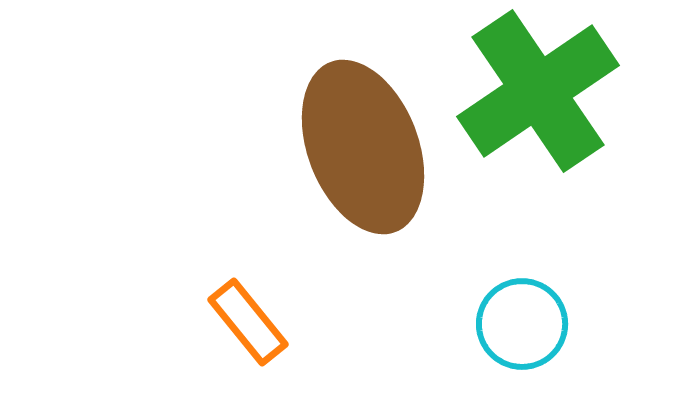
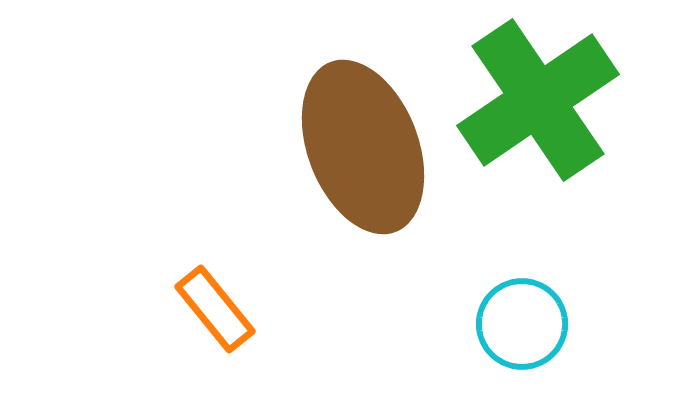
green cross: moved 9 px down
orange rectangle: moved 33 px left, 13 px up
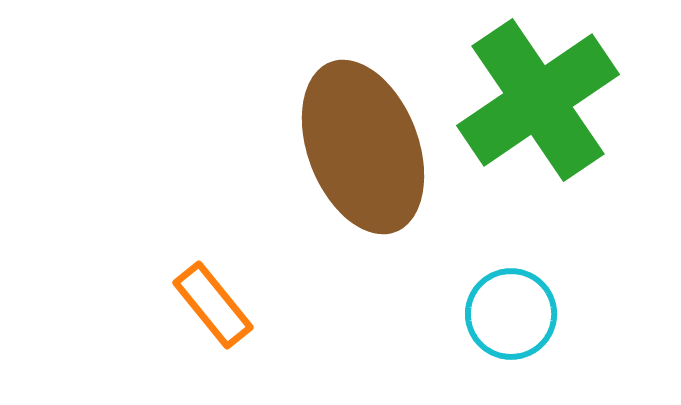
orange rectangle: moved 2 px left, 4 px up
cyan circle: moved 11 px left, 10 px up
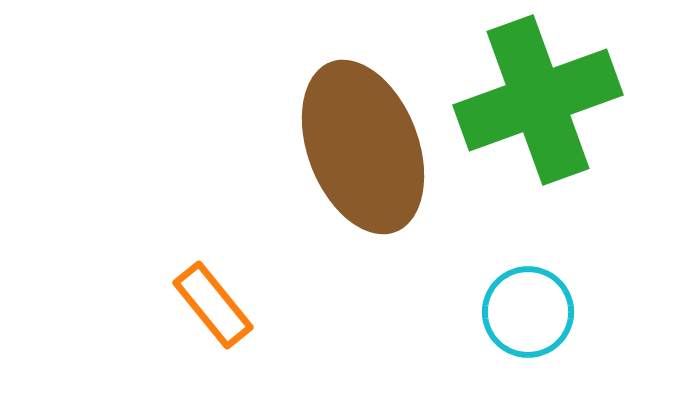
green cross: rotated 14 degrees clockwise
cyan circle: moved 17 px right, 2 px up
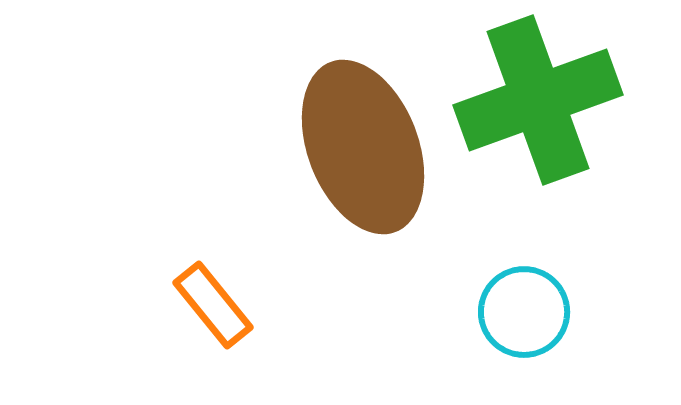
cyan circle: moved 4 px left
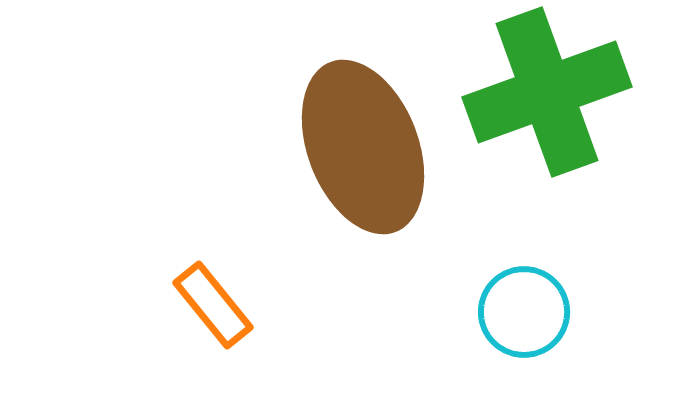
green cross: moved 9 px right, 8 px up
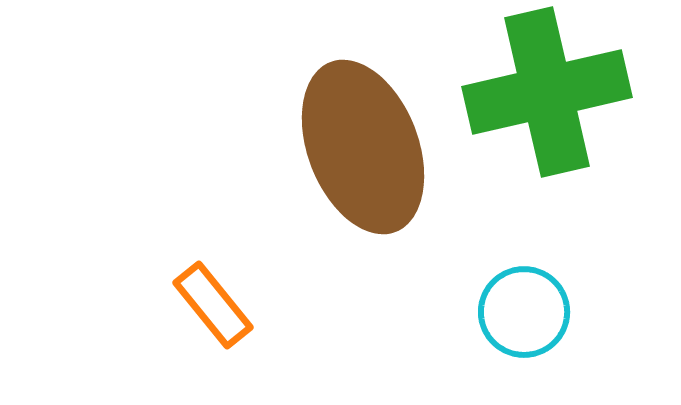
green cross: rotated 7 degrees clockwise
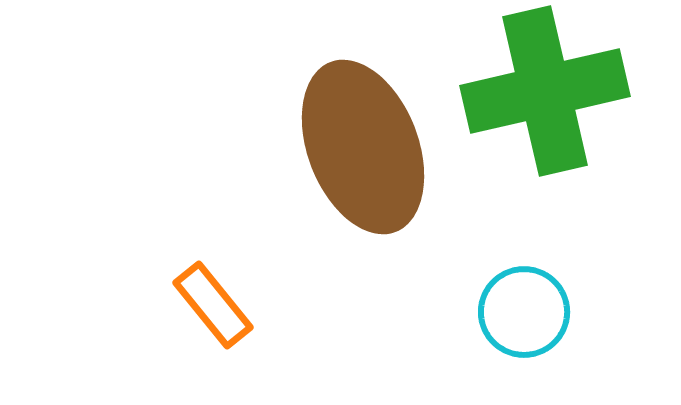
green cross: moved 2 px left, 1 px up
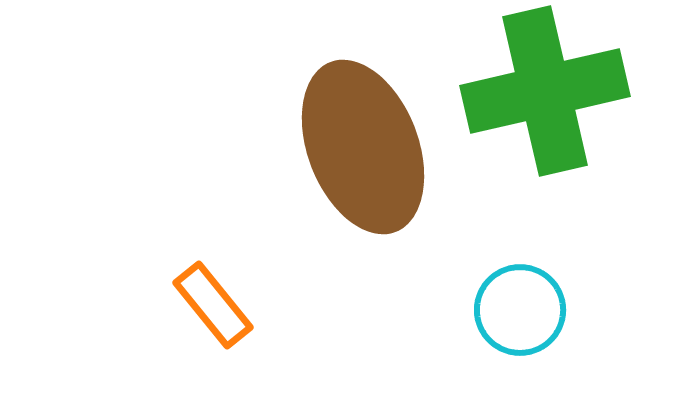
cyan circle: moved 4 px left, 2 px up
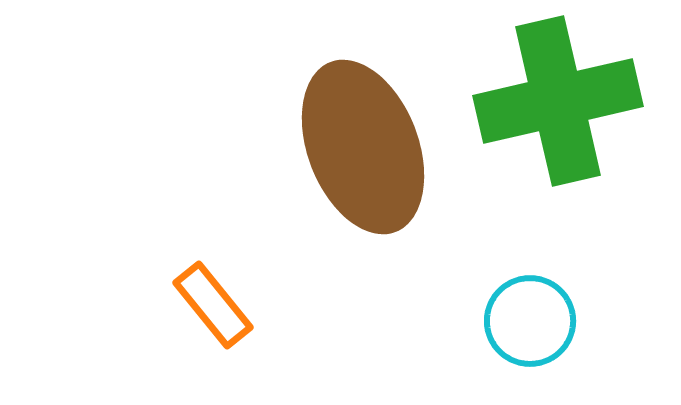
green cross: moved 13 px right, 10 px down
cyan circle: moved 10 px right, 11 px down
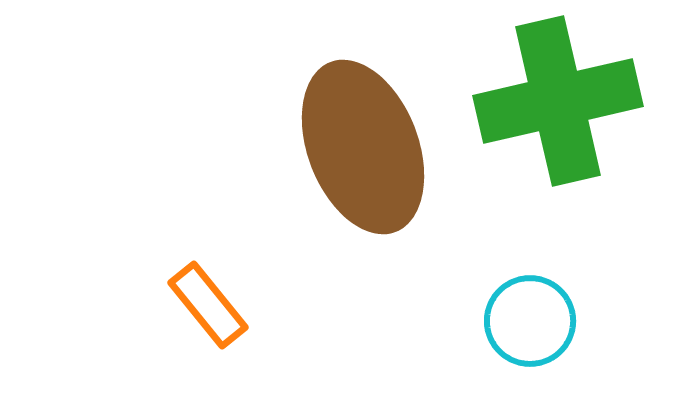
orange rectangle: moved 5 px left
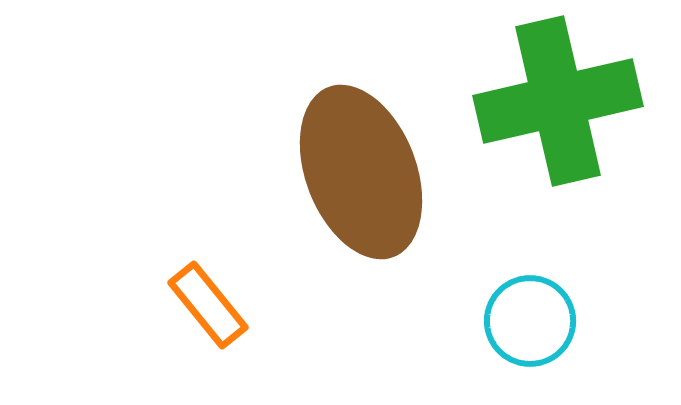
brown ellipse: moved 2 px left, 25 px down
